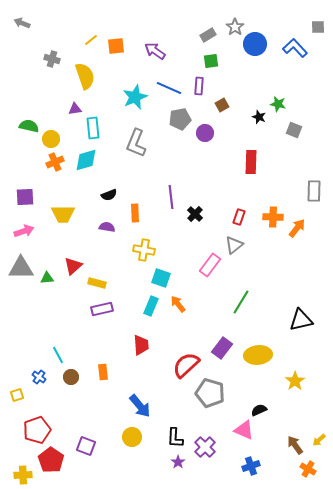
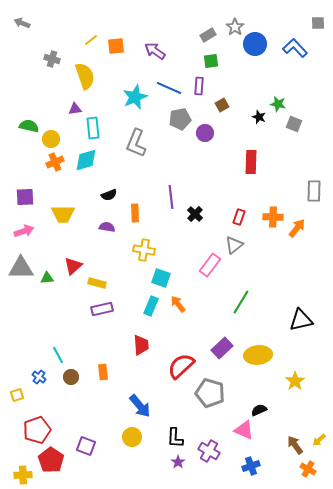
gray square at (318, 27): moved 4 px up
gray square at (294, 130): moved 6 px up
purple rectangle at (222, 348): rotated 10 degrees clockwise
red semicircle at (186, 365): moved 5 px left, 1 px down
purple cross at (205, 447): moved 4 px right, 4 px down; rotated 15 degrees counterclockwise
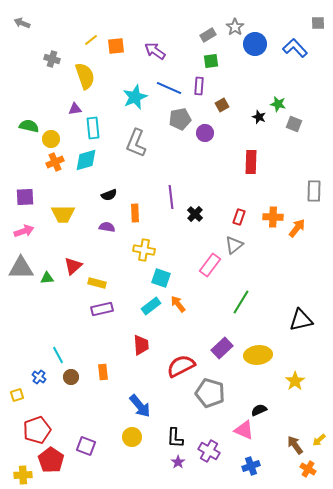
cyan rectangle at (151, 306): rotated 30 degrees clockwise
red semicircle at (181, 366): rotated 16 degrees clockwise
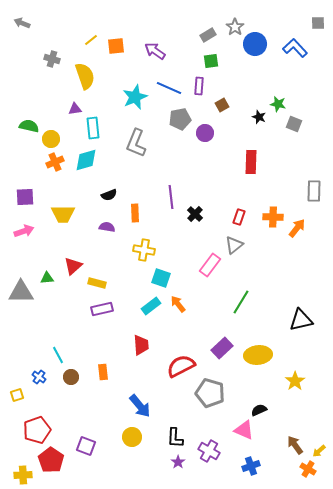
gray triangle at (21, 268): moved 24 px down
yellow arrow at (319, 440): moved 11 px down
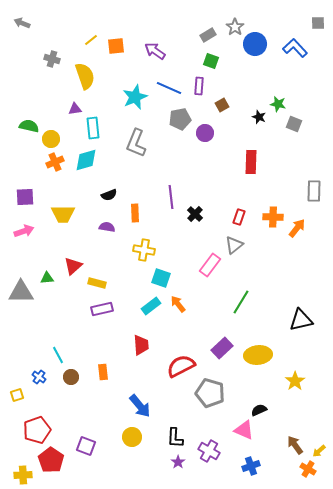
green square at (211, 61): rotated 28 degrees clockwise
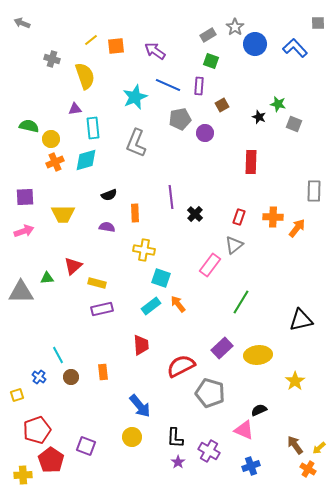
blue line at (169, 88): moved 1 px left, 3 px up
yellow arrow at (319, 451): moved 3 px up
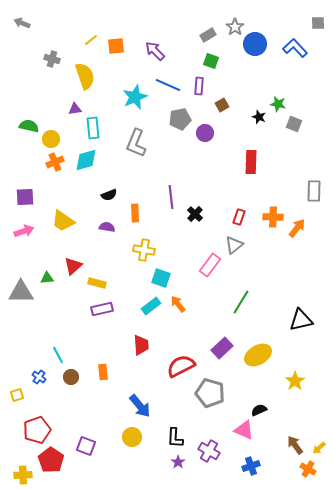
purple arrow at (155, 51): rotated 10 degrees clockwise
yellow trapezoid at (63, 214): moved 7 px down; rotated 35 degrees clockwise
yellow ellipse at (258, 355): rotated 24 degrees counterclockwise
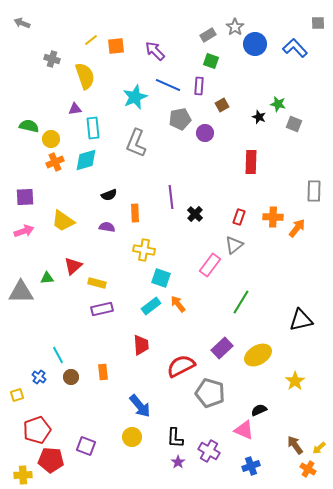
red pentagon at (51, 460): rotated 30 degrees counterclockwise
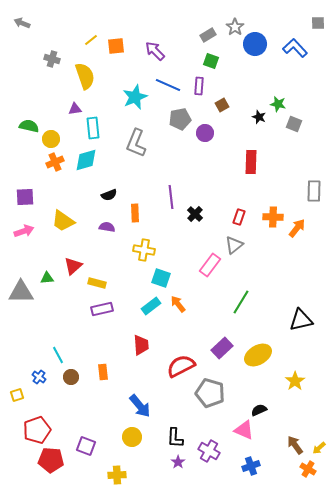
yellow cross at (23, 475): moved 94 px right
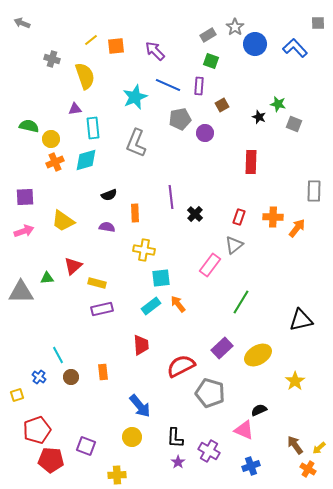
cyan square at (161, 278): rotated 24 degrees counterclockwise
